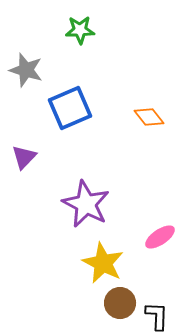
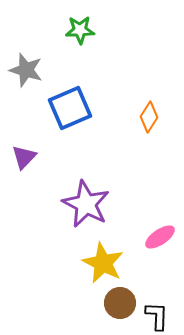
orange diamond: rotated 72 degrees clockwise
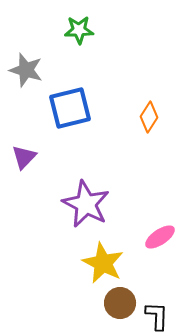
green star: moved 1 px left
blue square: rotated 9 degrees clockwise
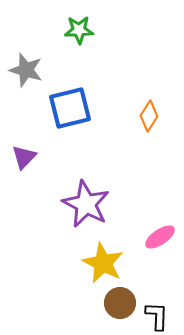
orange diamond: moved 1 px up
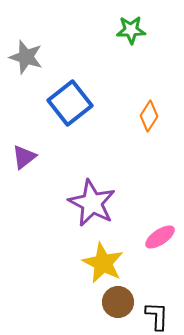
green star: moved 52 px right
gray star: moved 13 px up
blue square: moved 5 px up; rotated 24 degrees counterclockwise
purple triangle: rotated 8 degrees clockwise
purple star: moved 6 px right, 1 px up
brown circle: moved 2 px left, 1 px up
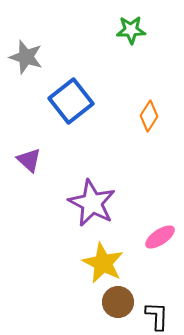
blue square: moved 1 px right, 2 px up
purple triangle: moved 5 px right, 3 px down; rotated 40 degrees counterclockwise
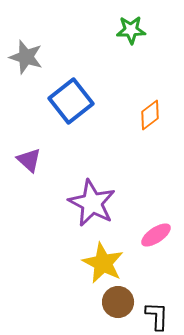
orange diamond: moved 1 px right, 1 px up; rotated 20 degrees clockwise
pink ellipse: moved 4 px left, 2 px up
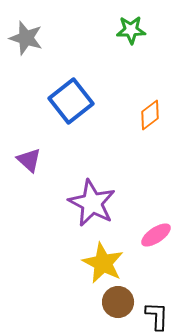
gray star: moved 19 px up
